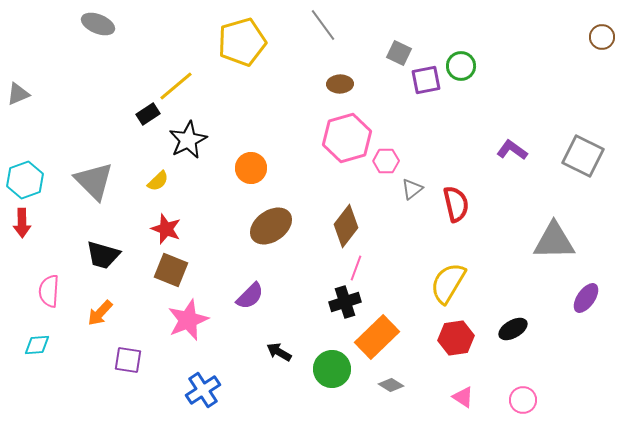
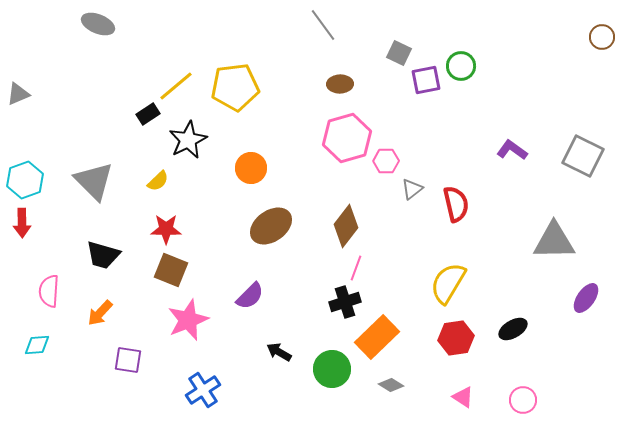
yellow pentagon at (242, 42): moved 7 px left, 45 px down; rotated 9 degrees clockwise
red star at (166, 229): rotated 20 degrees counterclockwise
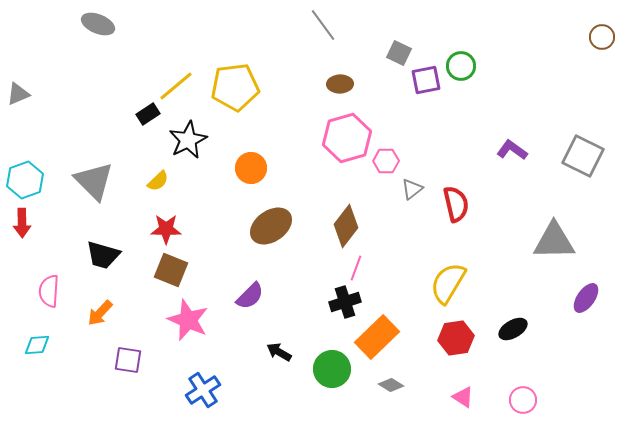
pink star at (188, 320): rotated 27 degrees counterclockwise
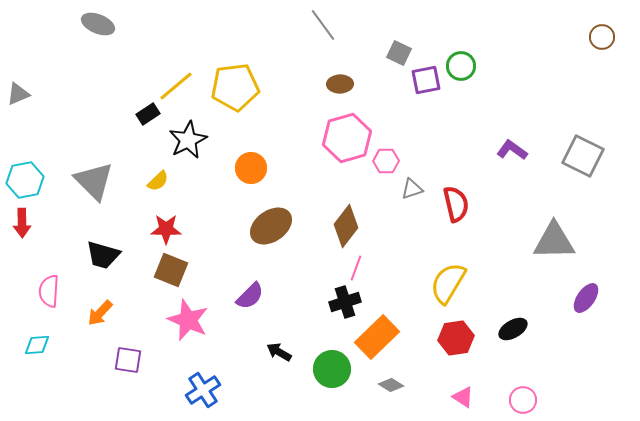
cyan hexagon at (25, 180): rotated 9 degrees clockwise
gray triangle at (412, 189): rotated 20 degrees clockwise
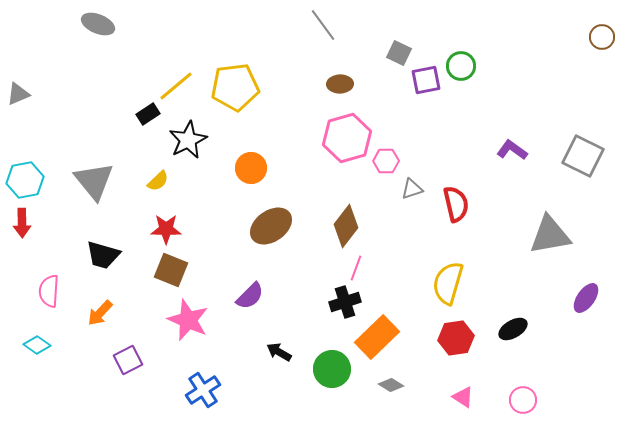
gray triangle at (94, 181): rotated 6 degrees clockwise
gray triangle at (554, 241): moved 4 px left, 6 px up; rotated 9 degrees counterclockwise
yellow semicircle at (448, 283): rotated 15 degrees counterclockwise
cyan diamond at (37, 345): rotated 40 degrees clockwise
purple square at (128, 360): rotated 36 degrees counterclockwise
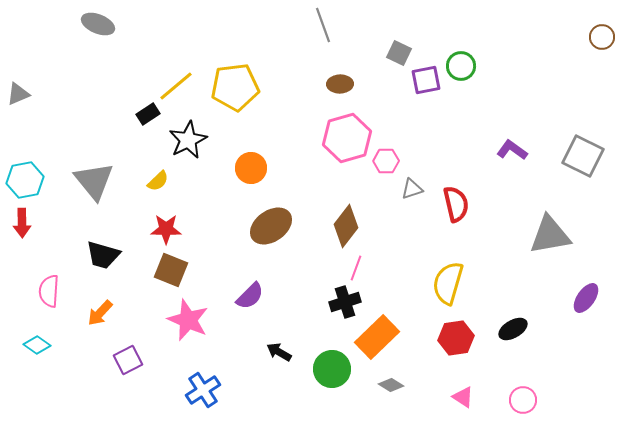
gray line at (323, 25): rotated 16 degrees clockwise
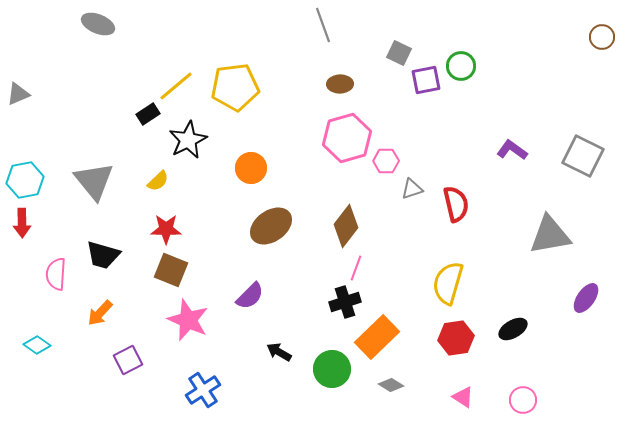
pink semicircle at (49, 291): moved 7 px right, 17 px up
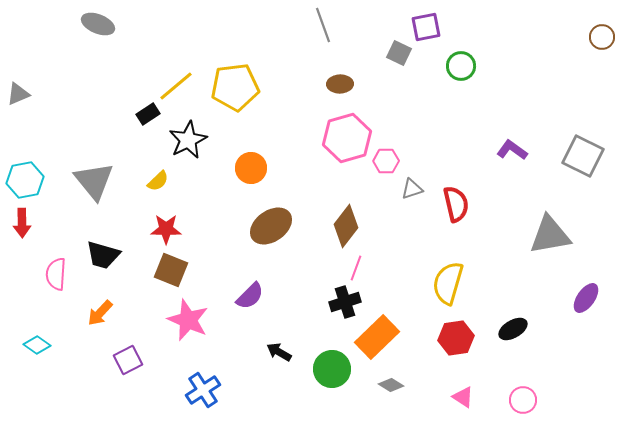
purple square at (426, 80): moved 53 px up
